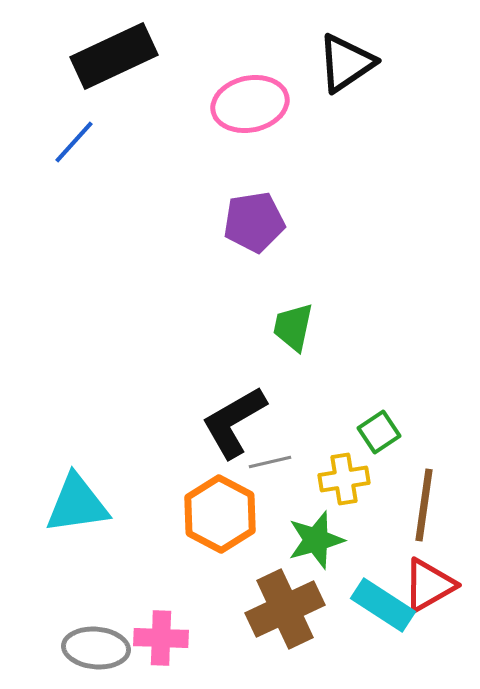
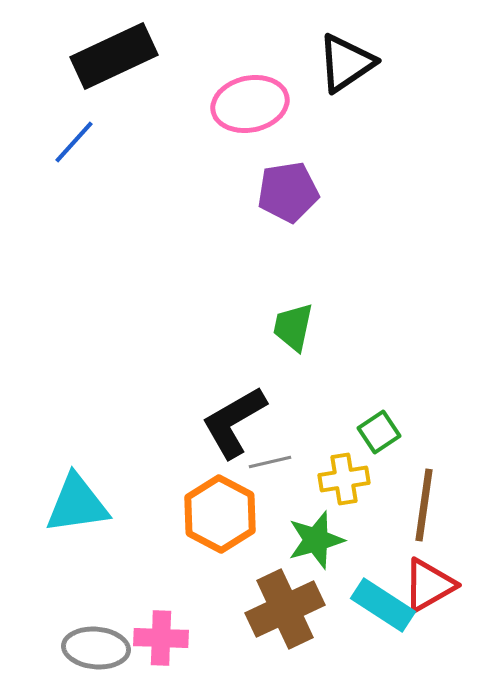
purple pentagon: moved 34 px right, 30 px up
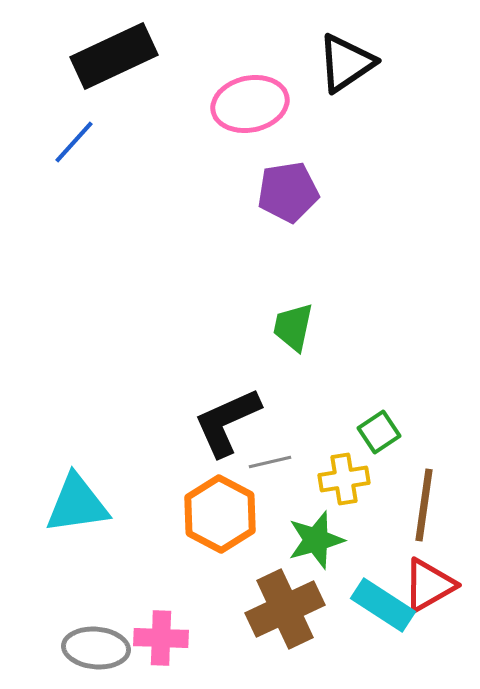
black L-shape: moved 7 px left; rotated 6 degrees clockwise
